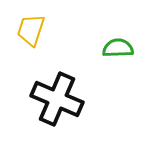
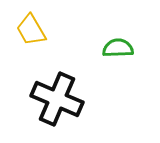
yellow trapezoid: rotated 48 degrees counterclockwise
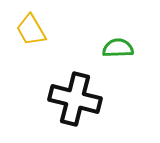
black cross: moved 18 px right; rotated 9 degrees counterclockwise
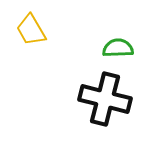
black cross: moved 30 px right
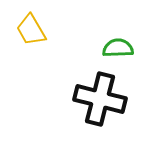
black cross: moved 5 px left
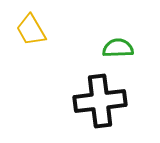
black cross: moved 2 px down; rotated 21 degrees counterclockwise
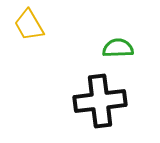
yellow trapezoid: moved 2 px left, 5 px up
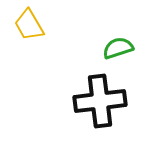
green semicircle: rotated 16 degrees counterclockwise
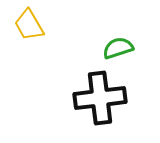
black cross: moved 3 px up
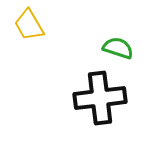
green semicircle: rotated 36 degrees clockwise
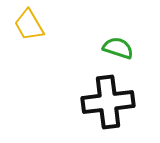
black cross: moved 8 px right, 4 px down
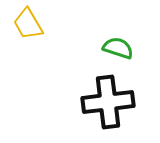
yellow trapezoid: moved 1 px left, 1 px up
